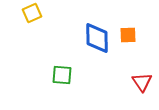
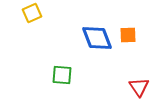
blue diamond: rotated 20 degrees counterclockwise
red triangle: moved 3 px left, 5 px down
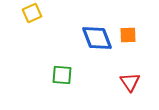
red triangle: moved 9 px left, 5 px up
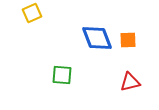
orange square: moved 5 px down
red triangle: rotated 50 degrees clockwise
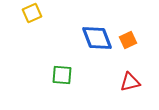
orange square: rotated 24 degrees counterclockwise
